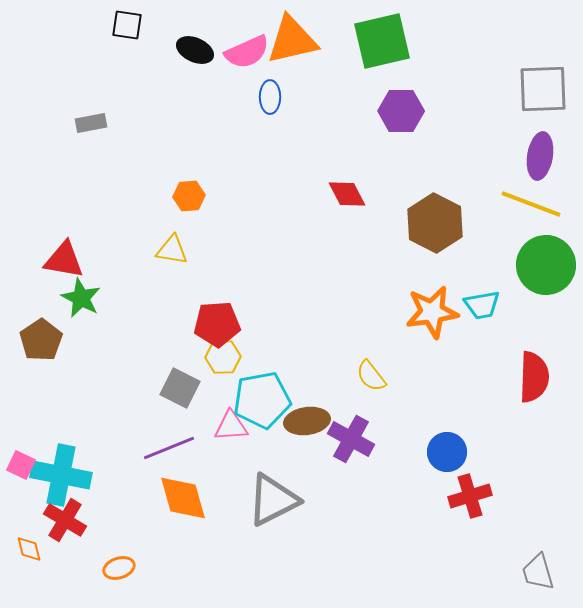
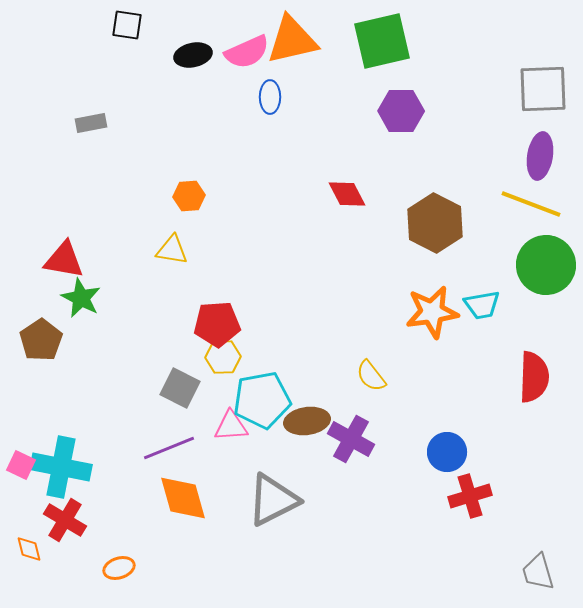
black ellipse at (195, 50): moved 2 px left, 5 px down; rotated 36 degrees counterclockwise
cyan cross at (61, 475): moved 8 px up
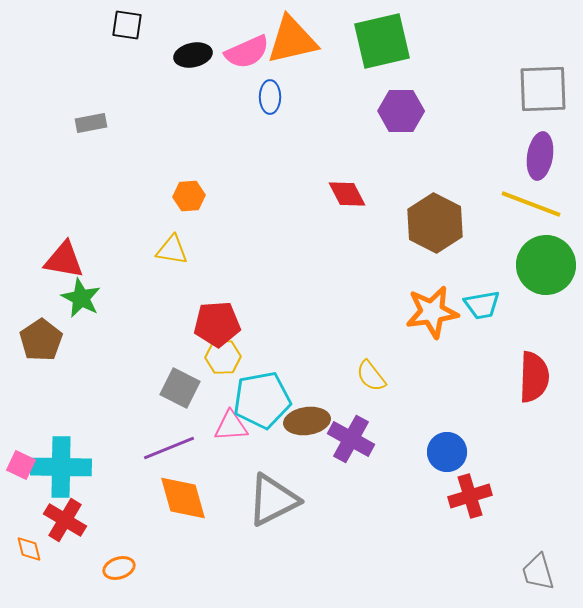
cyan cross at (61, 467): rotated 10 degrees counterclockwise
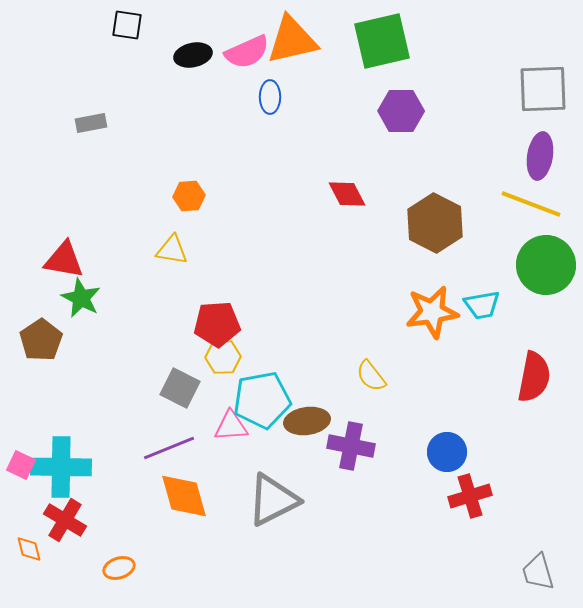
red semicircle at (534, 377): rotated 9 degrees clockwise
purple cross at (351, 439): moved 7 px down; rotated 18 degrees counterclockwise
orange diamond at (183, 498): moved 1 px right, 2 px up
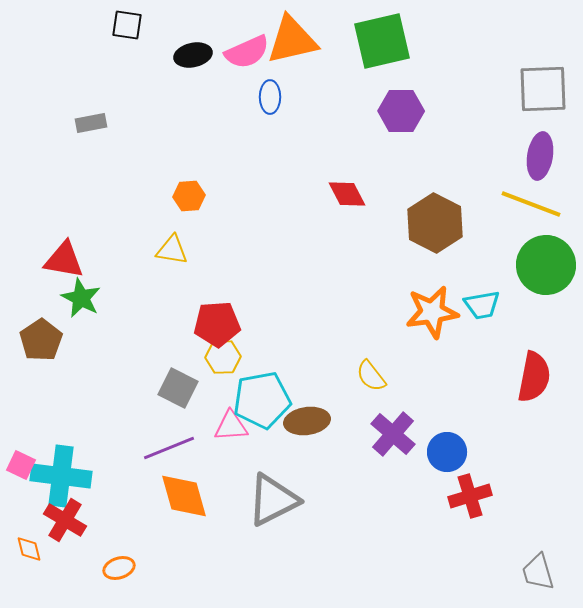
gray square at (180, 388): moved 2 px left
purple cross at (351, 446): moved 42 px right, 12 px up; rotated 30 degrees clockwise
cyan cross at (61, 467): moved 9 px down; rotated 6 degrees clockwise
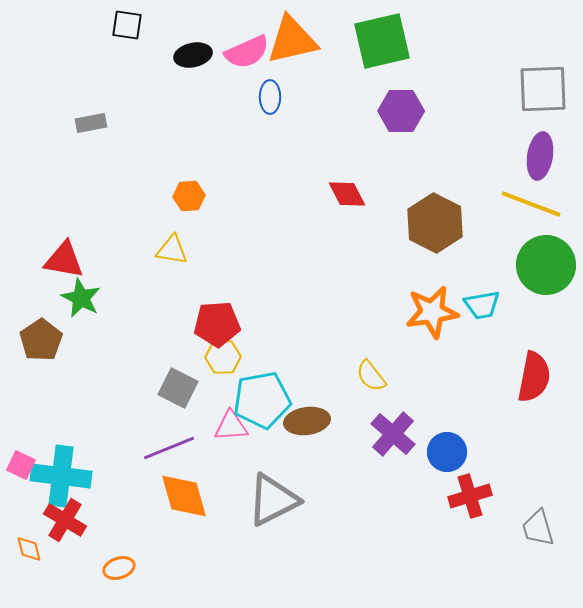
gray trapezoid at (538, 572): moved 44 px up
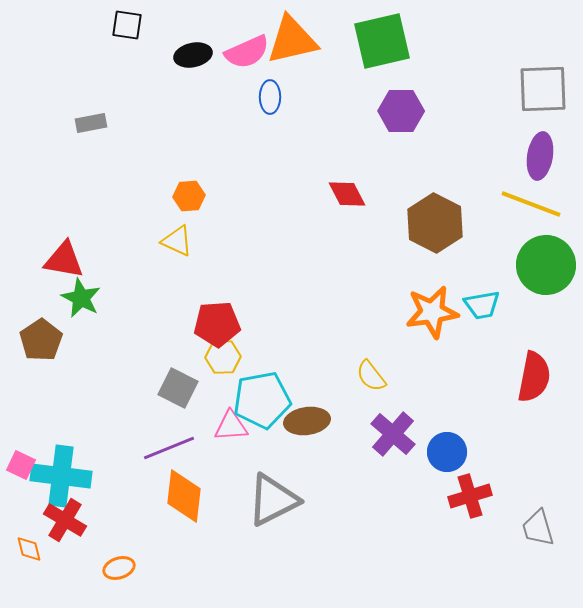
yellow triangle at (172, 250): moved 5 px right, 9 px up; rotated 16 degrees clockwise
orange diamond at (184, 496): rotated 22 degrees clockwise
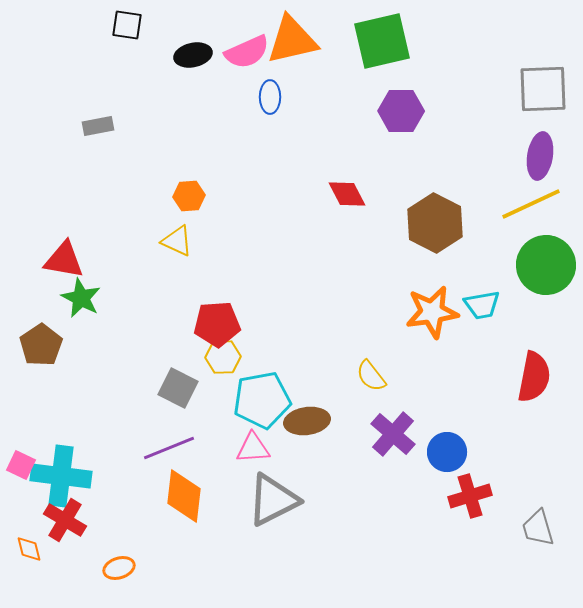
gray rectangle at (91, 123): moved 7 px right, 3 px down
yellow line at (531, 204): rotated 46 degrees counterclockwise
brown pentagon at (41, 340): moved 5 px down
pink triangle at (231, 426): moved 22 px right, 22 px down
